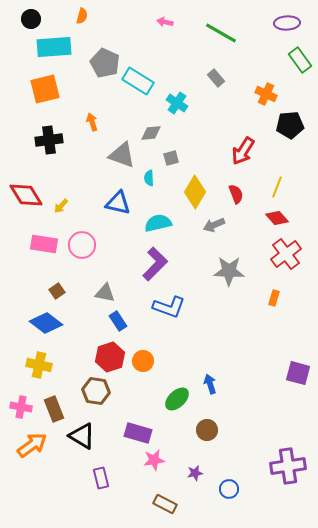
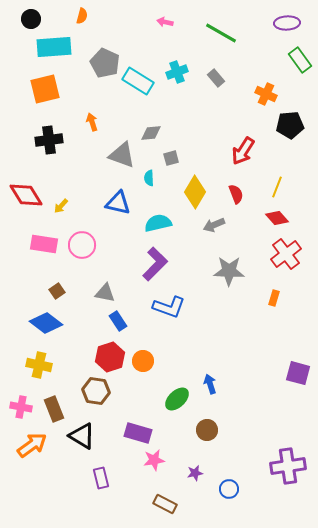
cyan cross at (177, 103): moved 31 px up; rotated 35 degrees clockwise
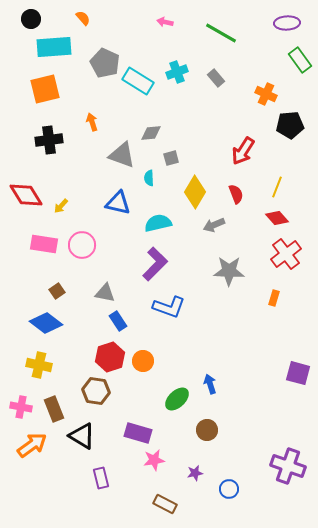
orange semicircle at (82, 16): moved 1 px right, 2 px down; rotated 56 degrees counterclockwise
purple cross at (288, 466): rotated 28 degrees clockwise
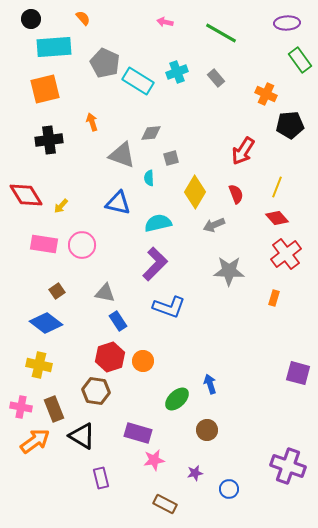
orange arrow at (32, 445): moved 3 px right, 4 px up
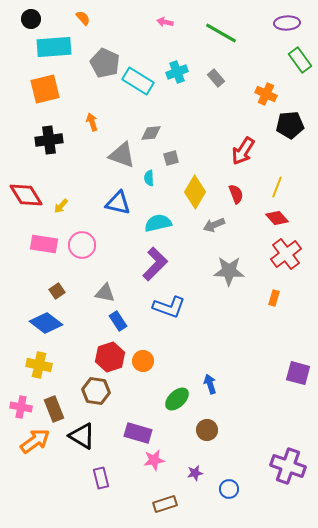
brown rectangle at (165, 504): rotated 45 degrees counterclockwise
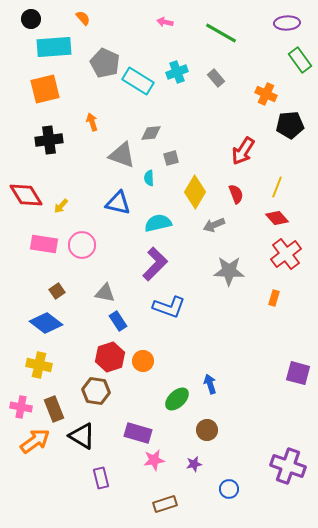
purple star at (195, 473): moved 1 px left, 9 px up
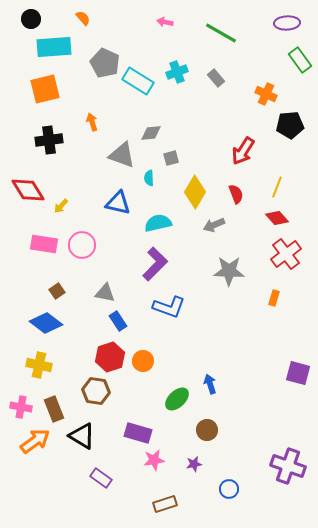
red diamond at (26, 195): moved 2 px right, 5 px up
purple rectangle at (101, 478): rotated 40 degrees counterclockwise
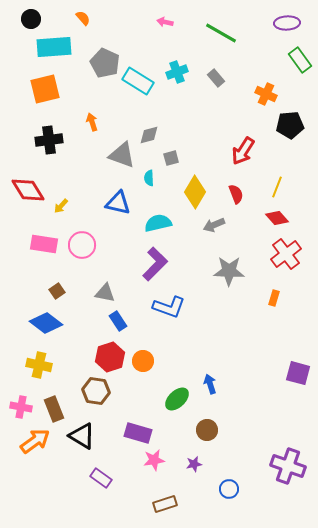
gray diamond at (151, 133): moved 2 px left, 2 px down; rotated 10 degrees counterclockwise
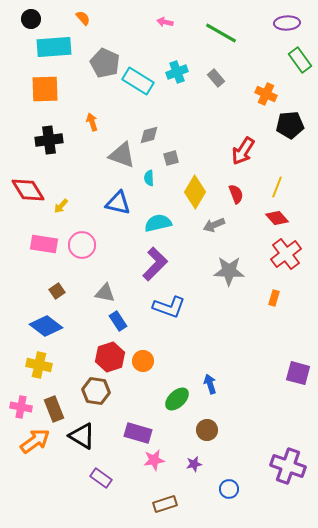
orange square at (45, 89): rotated 12 degrees clockwise
blue diamond at (46, 323): moved 3 px down
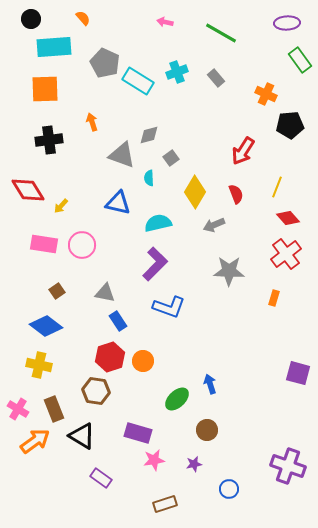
gray square at (171, 158): rotated 21 degrees counterclockwise
red diamond at (277, 218): moved 11 px right
pink cross at (21, 407): moved 3 px left, 2 px down; rotated 20 degrees clockwise
